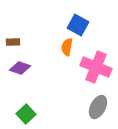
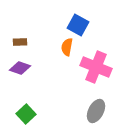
brown rectangle: moved 7 px right
gray ellipse: moved 2 px left, 4 px down
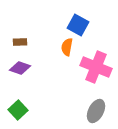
green square: moved 8 px left, 4 px up
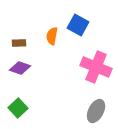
brown rectangle: moved 1 px left, 1 px down
orange semicircle: moved 15 px left, 11 px up
green square: moved 2 px up
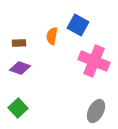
pink cross: moved 2 px left, 6 px up
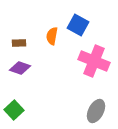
green square: moved 4 px left, 2 px down
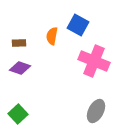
green square: moved 4 px right, 4 px down
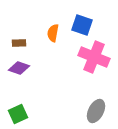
blue square: moved 4 px right; rotated 10 degrees counterclockwise
orange semicircle: moved 1 px right, 3 px up
pink cross: moved 4 px up
purple diamond: moved 1 px left
green square: rotated 18 degrees clockwise
